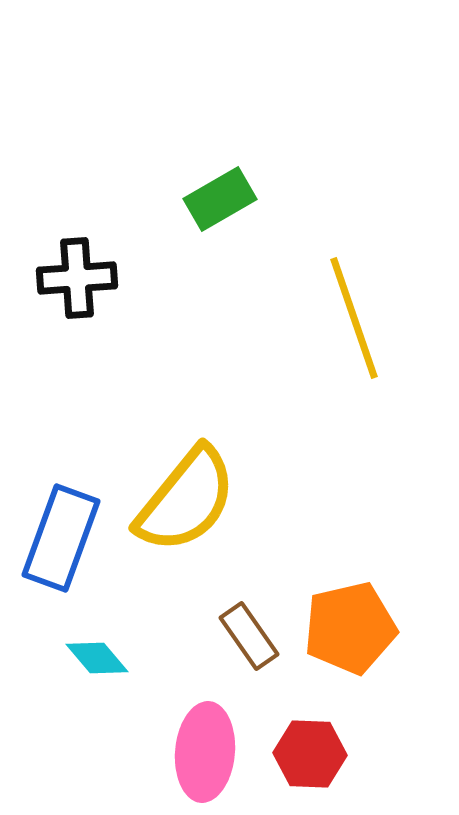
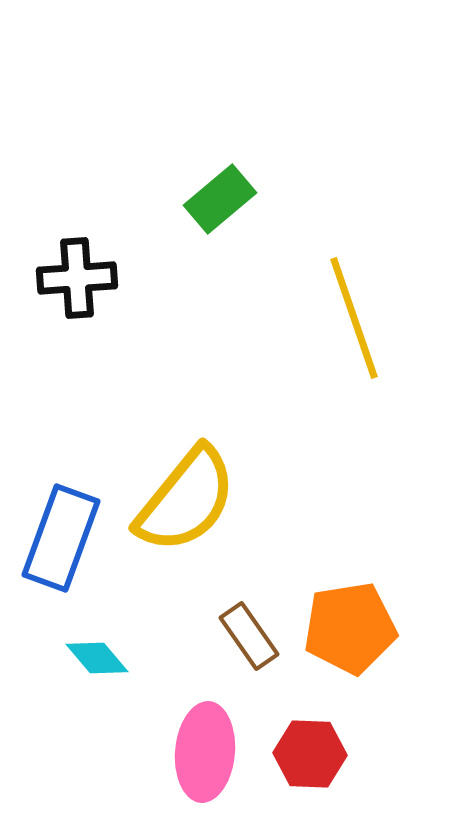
green rectangle: rotated 10 degrees counterclockwise
orange pentagon: rotated 4 degrees clockwise
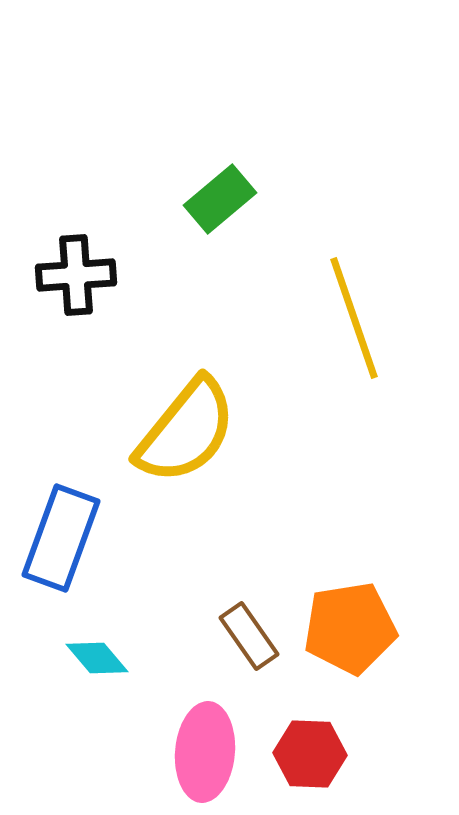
black cross: moved 1 px left, 3 px up
yellow semicircle: moved 69 px up
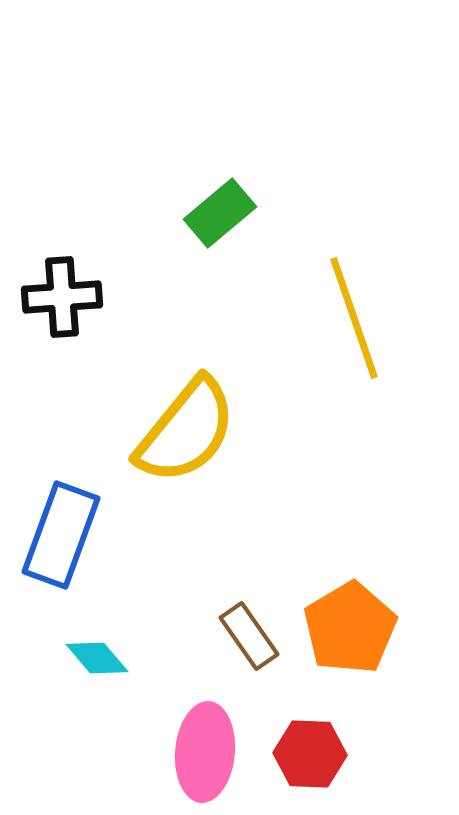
green rectangle: moved 14 px down
black cross: moved 14 px left, 22 px down
blue rectangle: moved 3 px up
orange pentagon: rotated 22 degrees counterclockwise
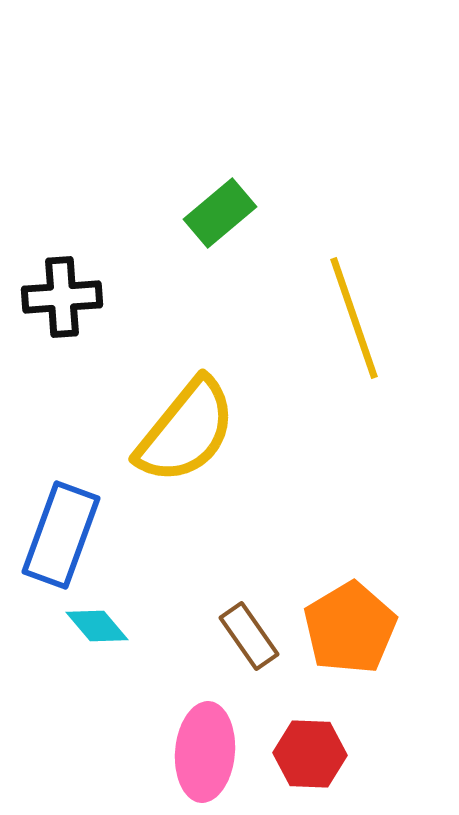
cyan diamond: moved 32 px up
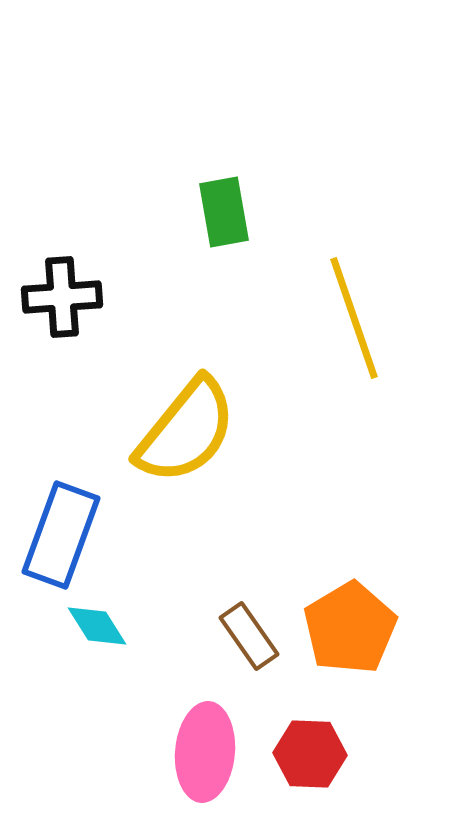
green rectangle: moved 4 px right, 1 px up; rotated 60 degrees counterclockwise
cyan diamond: rotated 8 degrees clockwise
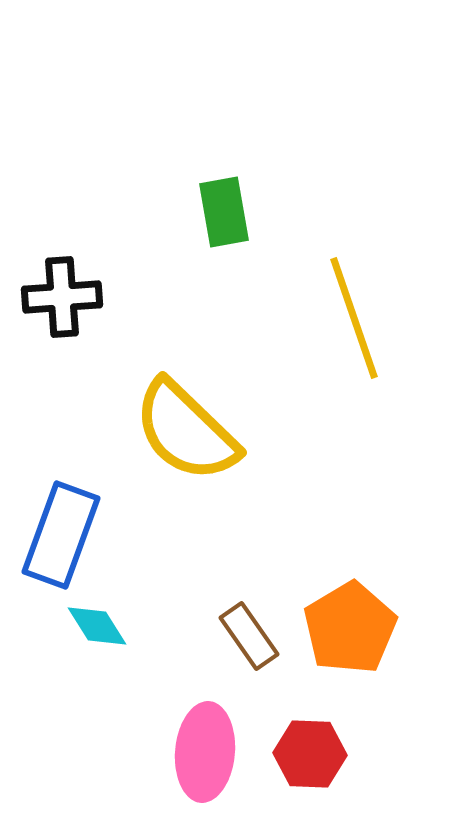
yellow semicircle: rotated 95 degrees clockwise
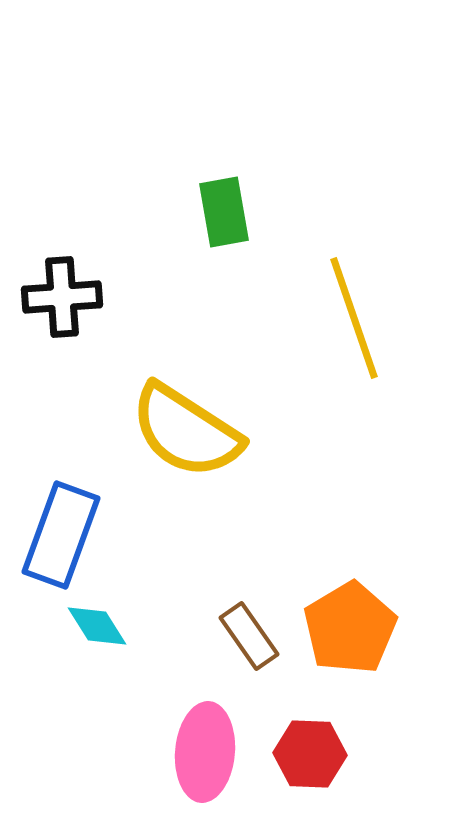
yellow semicircle: rotated 11 degrees counterclockwise
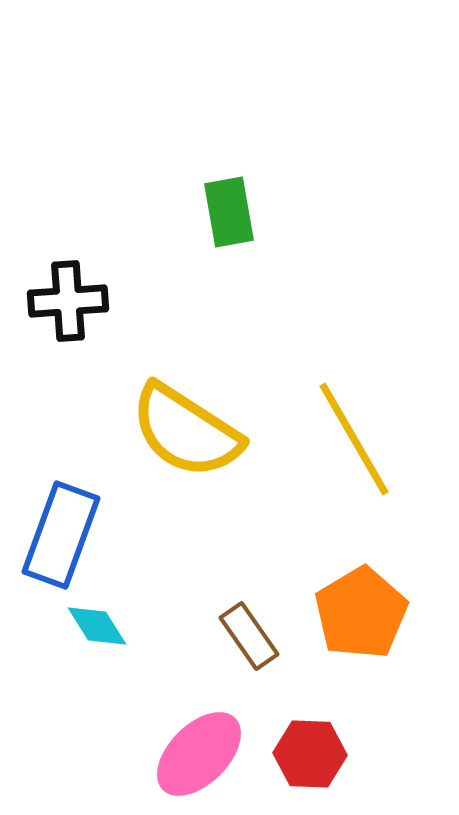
green rectangle: moved 5 px right
black cross: moved 6 px right, 4 px down
yellow line: moved 121 px down; rotated 11 degrees counterclockwise
orange pentagon: moved 11 px right, 15 px up
pink ellipse: moved 6 px left, 2 px down; rotated 40 degrees clockwise
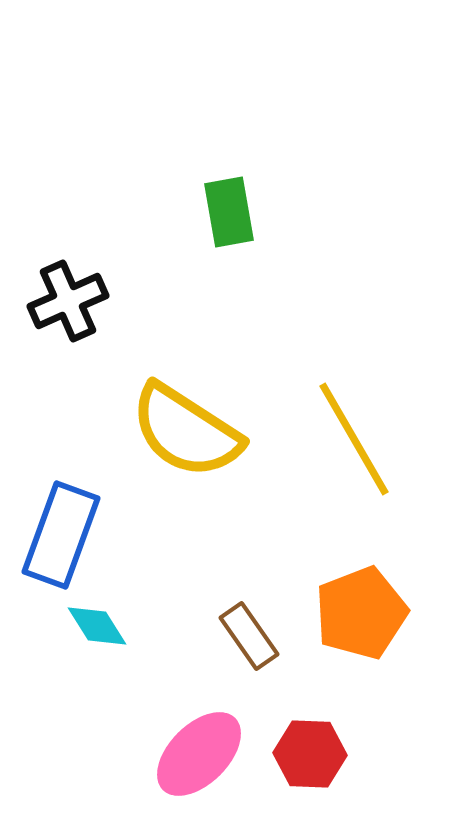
black cross: rotated 20 degrees counterclockwise
orange pentagon: rotated 10 degrees clockwise
